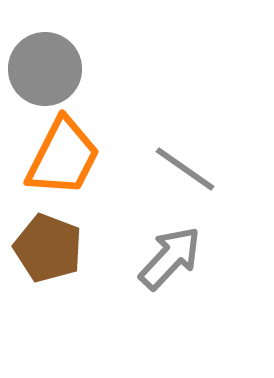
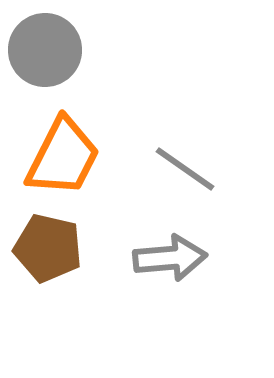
gray circle: moved 19 px up
brown pentagon: rotated 8 degrees counterclockwise
gray arrow: rotated 42 degrees clockwise
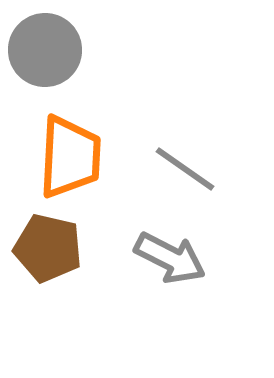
orange trapezoid: moved 7 px right; rotated 24 degrees counterclockwise
gray arrow: rotated 32 degrees clockwise
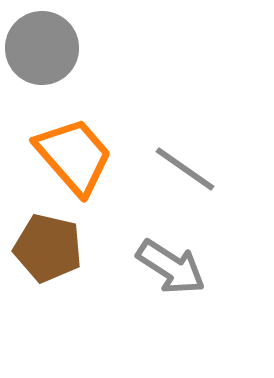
gray circle: moved 3 px left, 2 px up
orange trapezoid: moved 4 px right, 1 px up; rotated 44 degrees counterclockwise
gray arrow: moved 1 px right, 9 px down; rotated 6 degrees clockwise
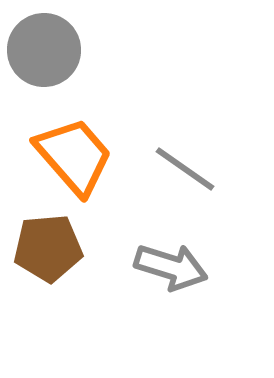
gray circle: moved 2 px right, 2 px down
brown pentagon: rotated 18 degrees counterclockwise
gray arrow: rotated 16 degrees counterclockwise
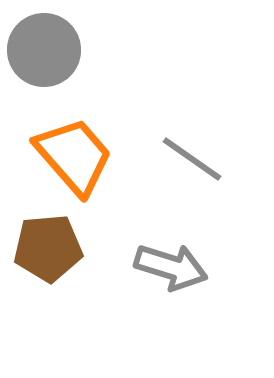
gray line: moved 7 px right, 10 px up
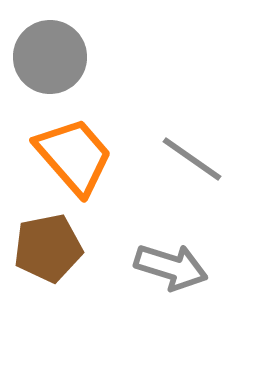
gray circle: moved 6 px right, 7 px down
brown pentagon: rotated 6 degrees counterclockwise
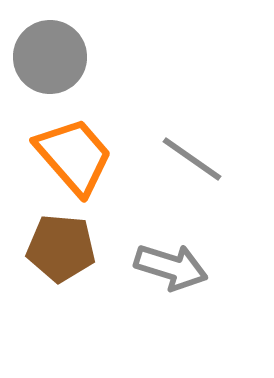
brown pentagon: moved 13 px right; rotated 16 degrees clockwise
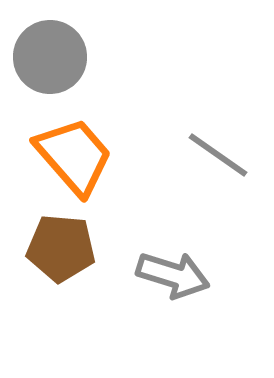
gray line: moved 26 px right, 4 px up
gray arrow: moved 2 px right, 8 px down
